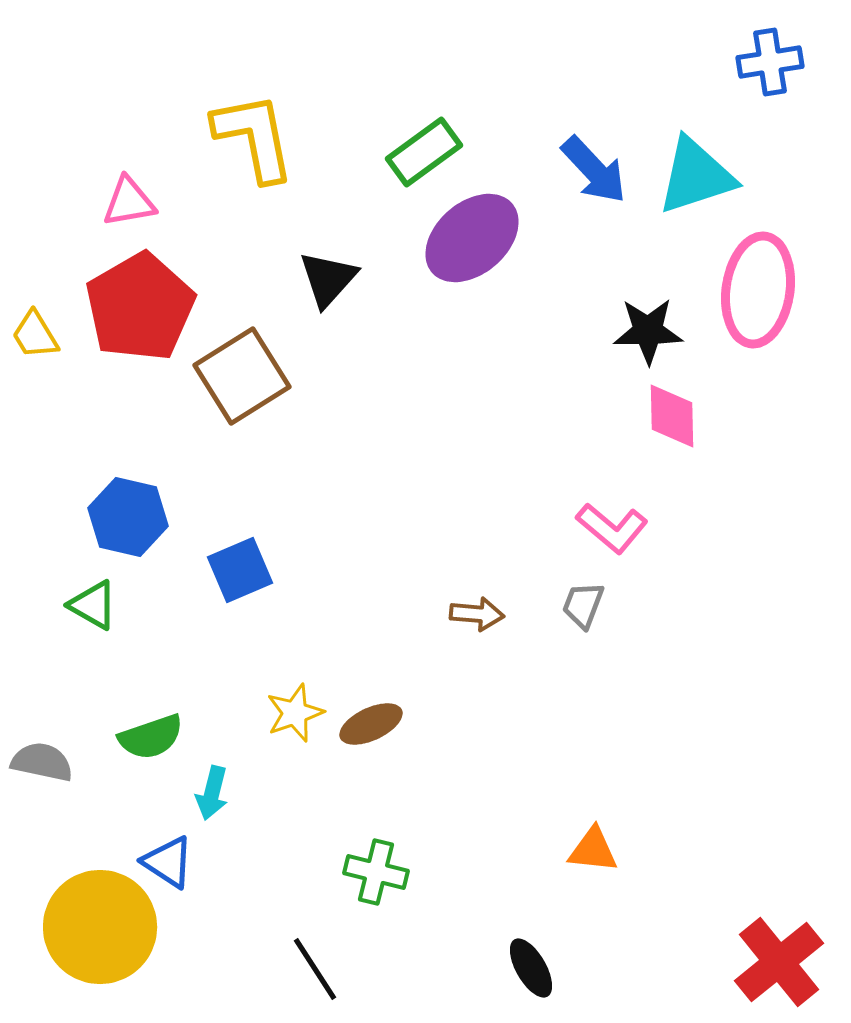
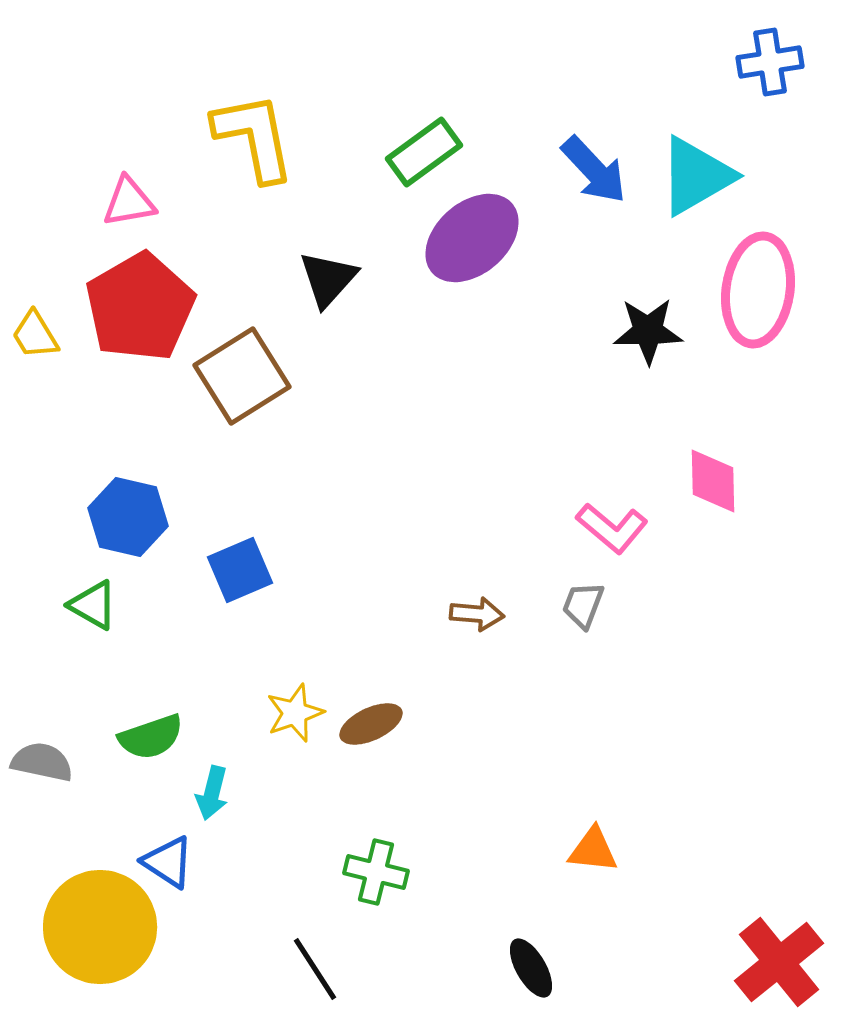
cyan triangle: rotated 12 degrees counterclockwise
pink diamond: moved 41 px right, 65 px down
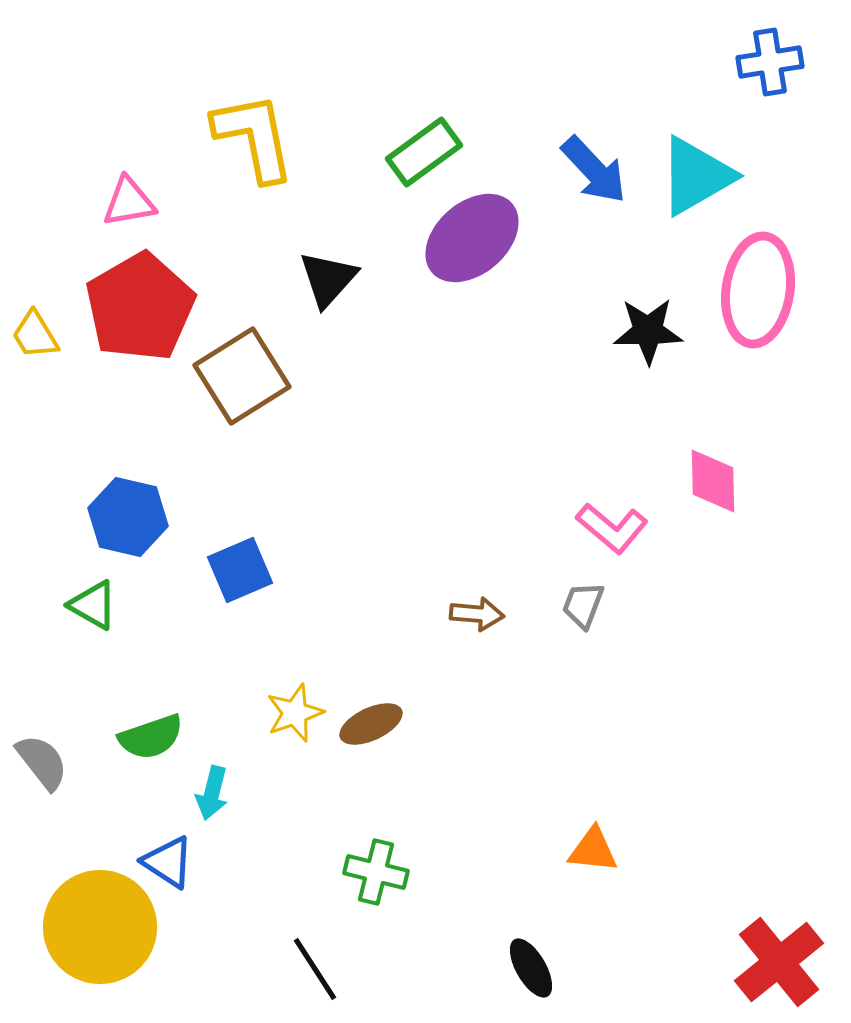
gray semicircle: rotated 40 degrees clockwise
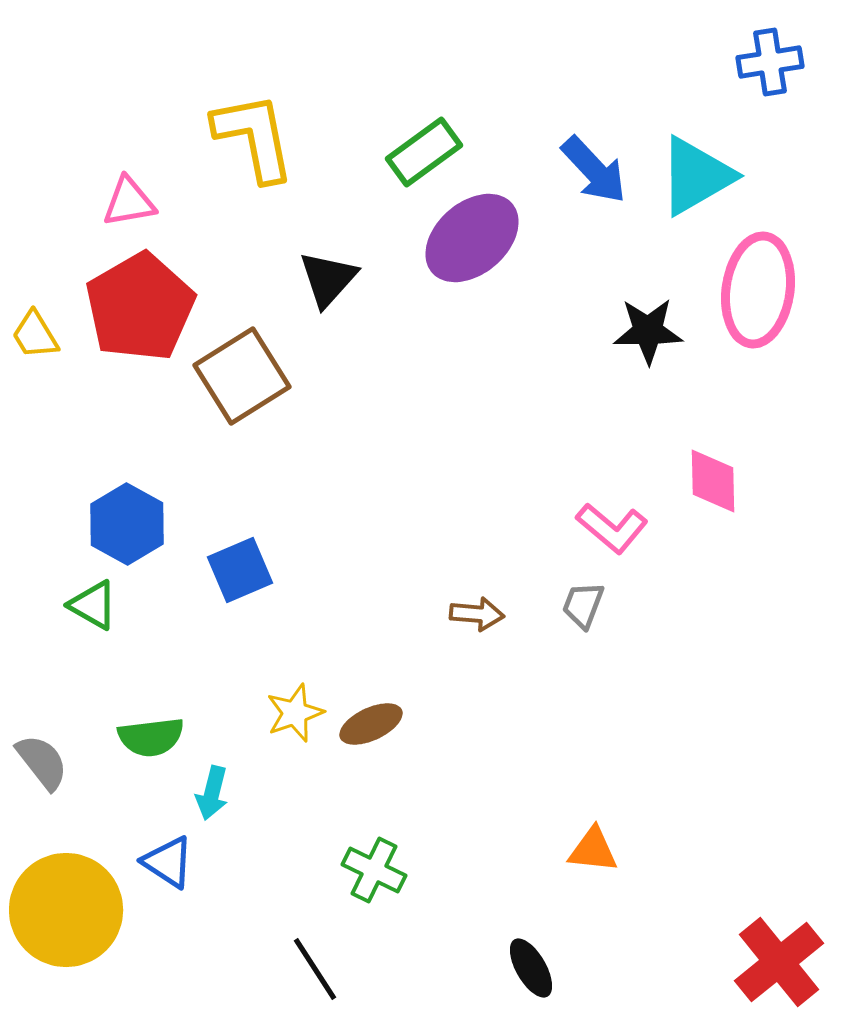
blue hexagon: moved 1 px left, 7 px down; rotated 16 degrees clockwise
green semicircle: rotated 12 degrees clockwise
green cross: moved 2 px left, 2 px up; rotated 12 degrees clockwise
yellow circle: moved 34 px left, 17 px up
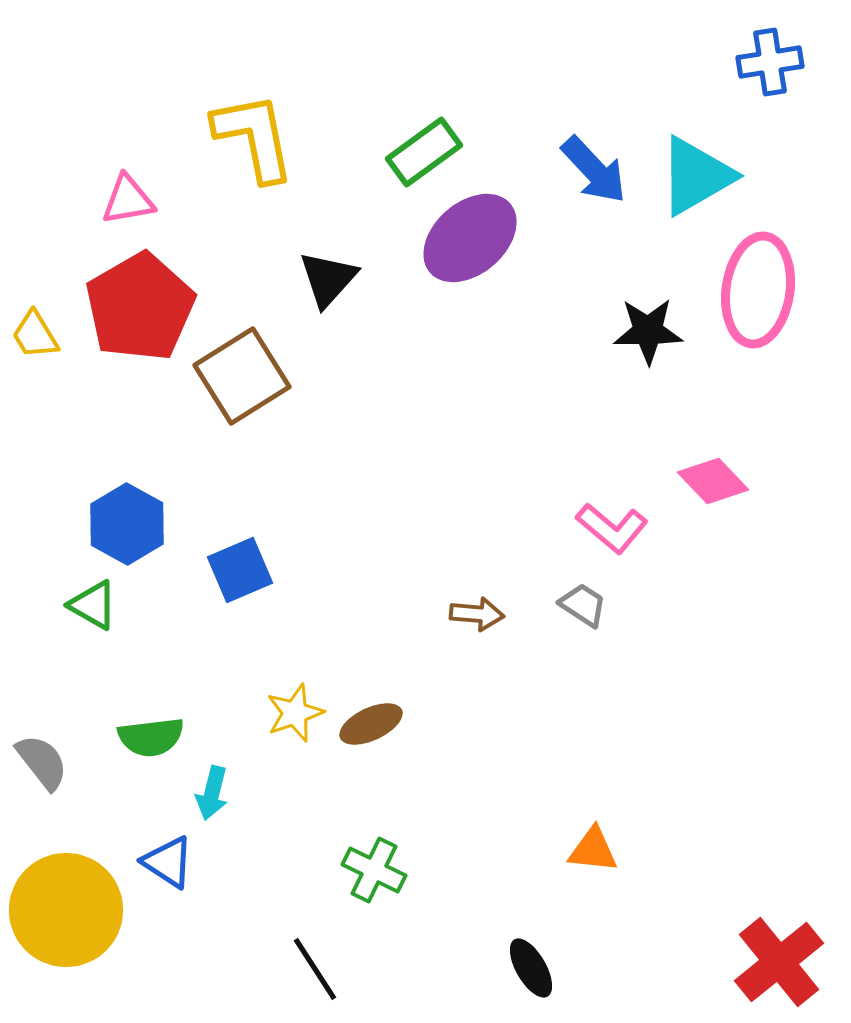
pink triangle: moved 1 px left, 2 px up
purple ellipse: moved 2 px left
pink diamond: rotated 42 degrees counterclockwise
gray trapezoid: rotated 102 degrees clockwise
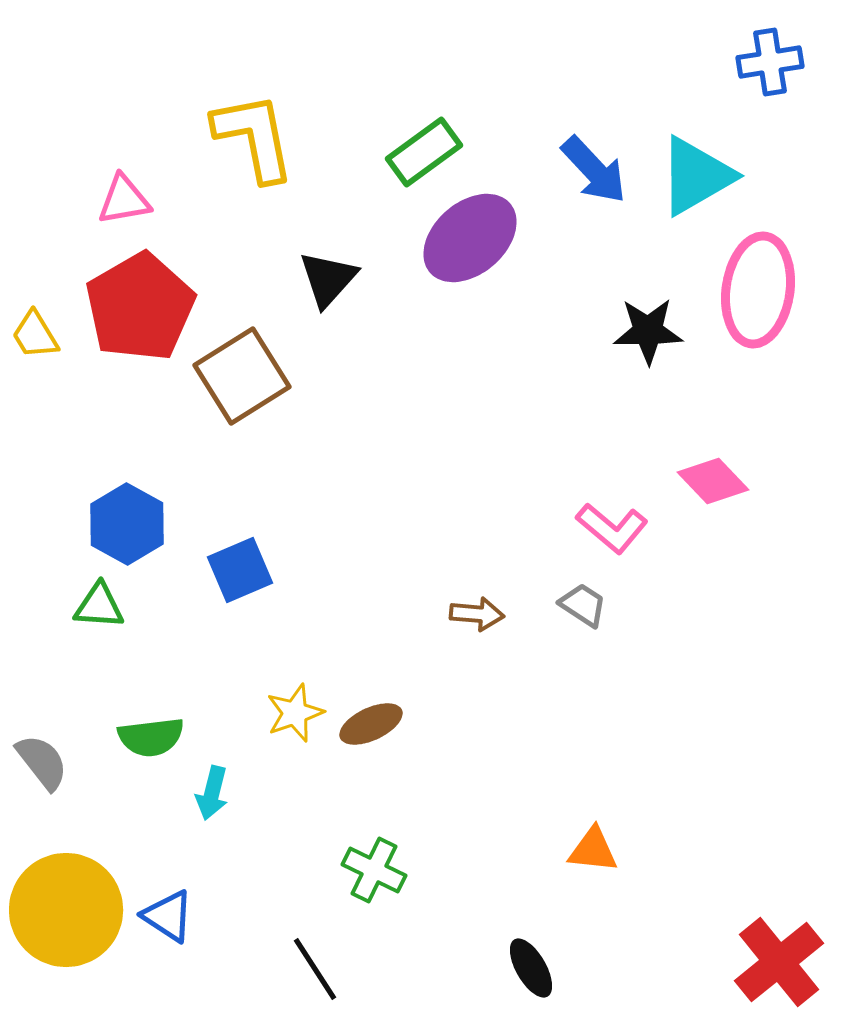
pink triangle: moved 4 px left
green triangle: moved 6 px right, 1 px down; rotated 26 degrees counterclockwise
blue triangle: moved 54 px down
